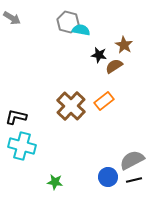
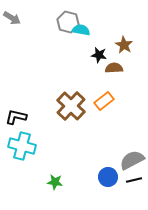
brown semicircle: moved 2 px down; rotated 30 degrees clockwise
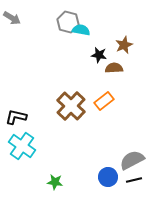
brown star: rotated 18 degrees clockwise
cyan cross: rotated 20 degrees clockwise
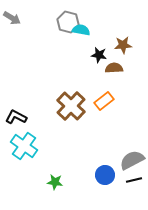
brown star: moved 1 px left; rotated 18 degrees clockwise
black L-shape: rotated 15 degrees clockwise
cyan cross: moved 2 px right
blue circle: moved 3 px left, 2 px up
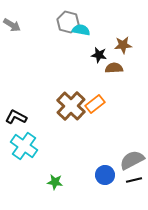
gray arrow: moved 7 px down
orange rectangle: moved 9 px left, 3 px down
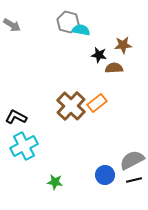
orange rectangle: moved 2 px right, 1 px up
cyan cross: rotated 28 degrees clockwise
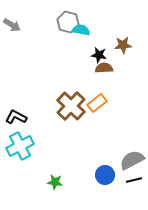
brown semicircle: moved 10 px left
cyan cross: moved 4 px left
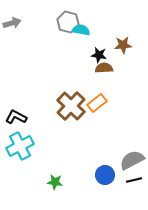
gray arrow: moved 2 px up; rotated 48 degrees counterclockwise
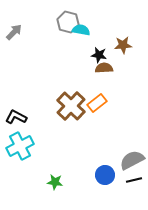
gray arrow: moved 2 px right, 9 px down; rotated 30 degrees counterclockwise
